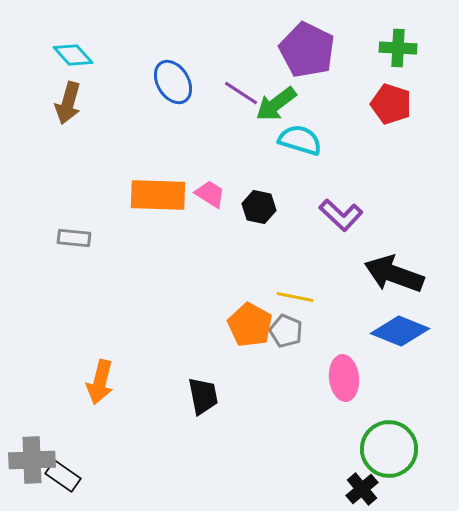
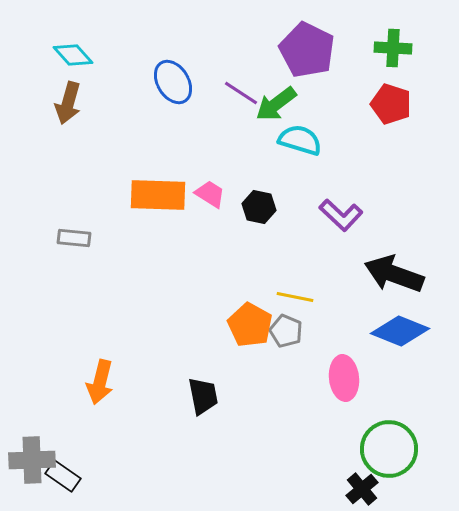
green cross: moved 5 px left
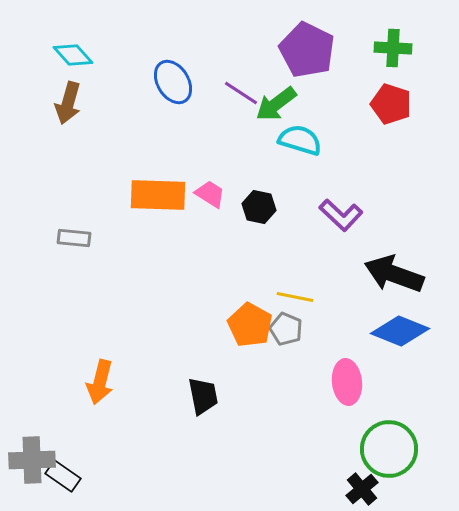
gray pentagon: moved 2 px up
pink ellipse: moved 3 px right, 4 px down
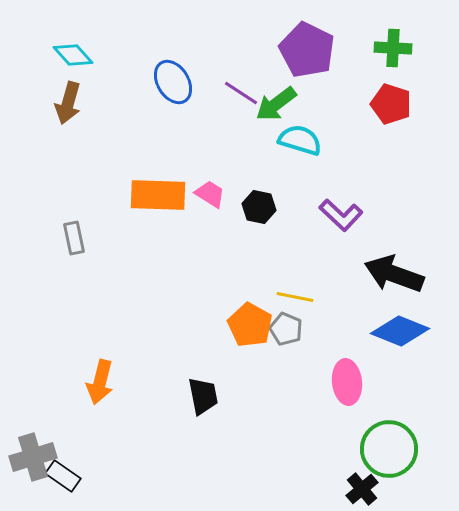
gray rectangle: rotated 72 degrees clockwise
gray cross: moved 1 px right, 3 px up; rotated 15 degrees counterclockwise
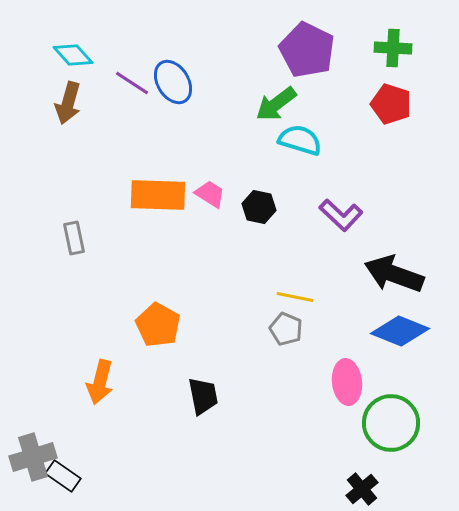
purple line: moved 109 px left, 10 px up
orange pentagon: moved 92 px left
green circle: moved 2 px right, 26 px up
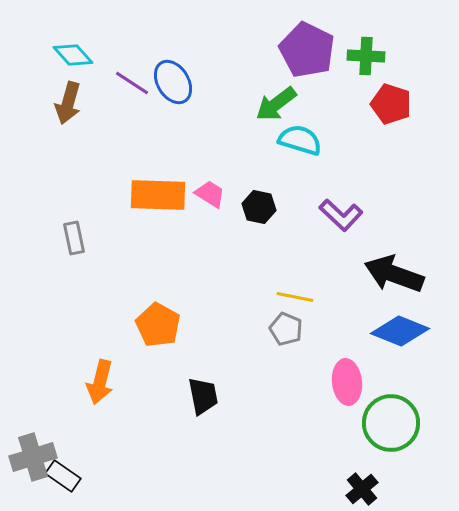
green cross: moved 27 px left, 8 px down
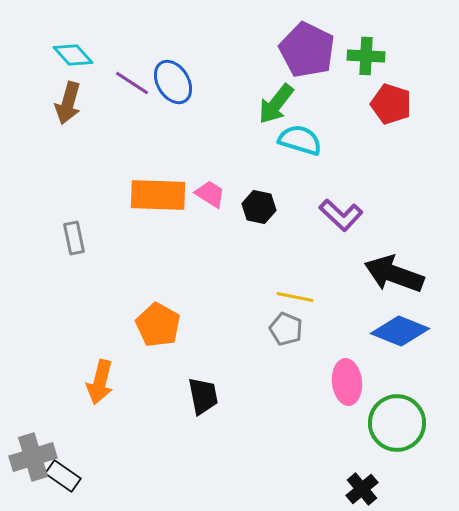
green arrow: rotated 15 degrees counterclockwise
green circle: moved 6 px right
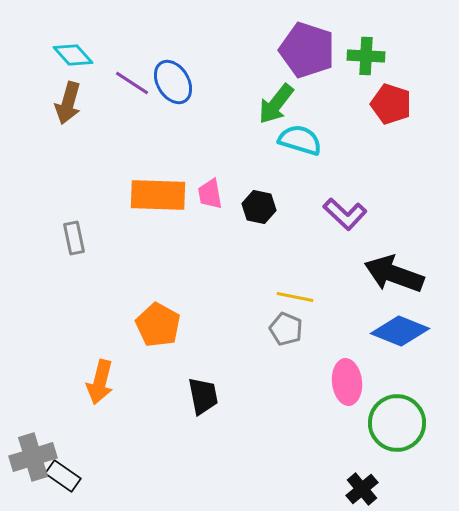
purple pentagon: rotated 8 degrees counterclockwise
pink trapezoid: rotated 132 degrees counterclockwise
purple L-shape: moved 4 px right, 1 px up
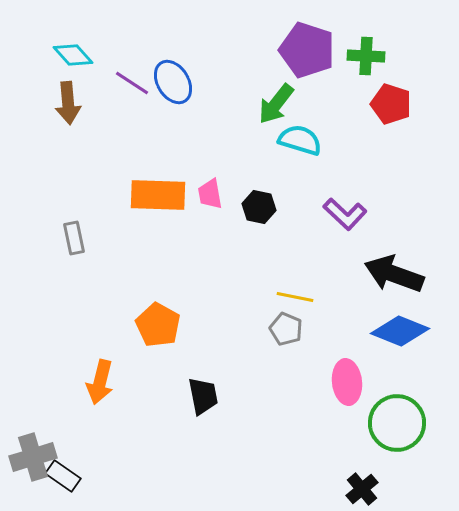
brown arrow: rotated 21 degrees counterclockwise
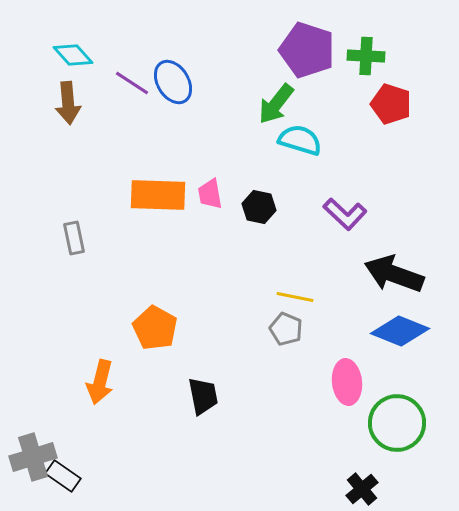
orange pentagon: moved 3 px left, 3 px down
